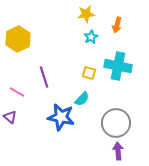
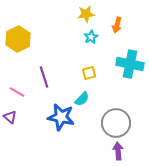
cyan cross: moved 12 px right, 2 px up
yellow square: rotated 32 degrees counterclockwise
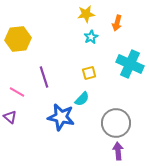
orange arrow: moved 2 px up
yellow hexagon: rotated 20 degrees clockwise
cyan cross: rotated 12 degrees clockwise
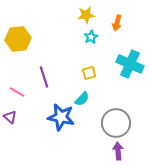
yellow star: moved 1 px down
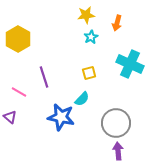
yellow hexagon: rotated 25 degrees counterclockwise
pink line: moved 2 px right
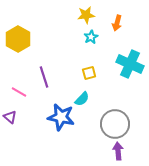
gray circle: moved 1 px left, 1 px down
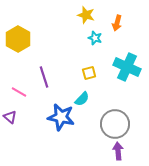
yellow star: rotated 24 degrees clockwise
cyan star: moved 4 px right, 1 px down; rotated 24 degrees counterclockwise
cyan cross: moved 3 px left, 3 px down
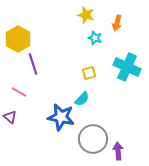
purple line: moved 11 px left, 13 px up
gray circle: moved 22 px left, 15 px down
